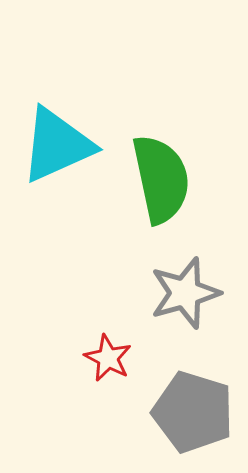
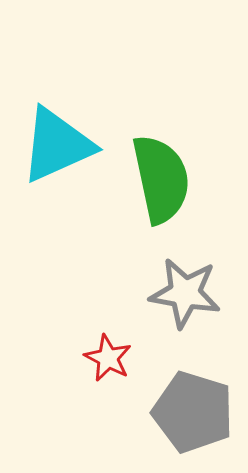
gray star: rotated 26 degrees clockwise
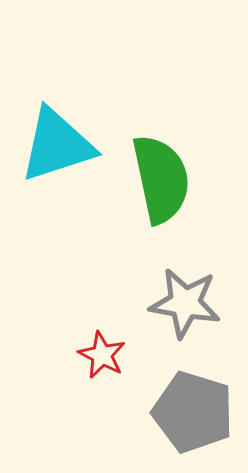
cyan triangle: rotated 6 degrees clockwise
gray star: moved 10 px down
red star: moved 6 px left, 3 px up
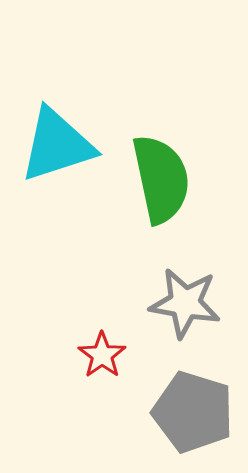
red star: rotated 9 degrees clockwise
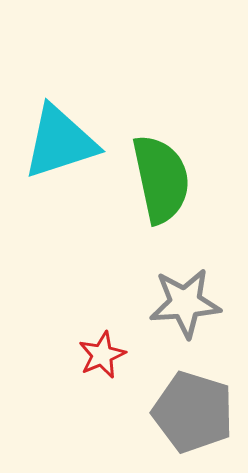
cyan triangle: moved 3 px right, 3 px up
gray star: rotated 14 degrees counterclockwise
red star: rotated 12 degrees clockwise
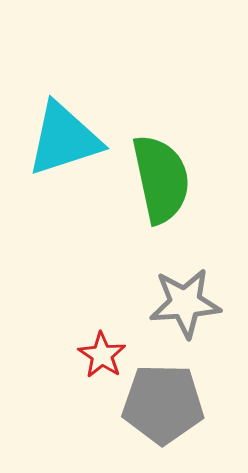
cyan triangle: moved 4 px right, 3 px up
red star: rotated 15 degrees counterclockwise
gray pentagon: moved 30 px left, 8 px up; rotated 16 degrees counterclockwise
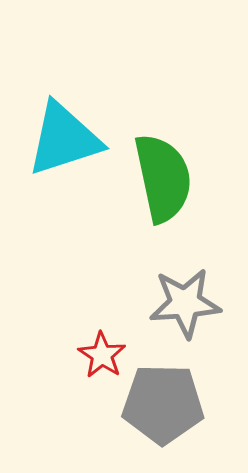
green semicircle: moved 2 px right, 1 px up
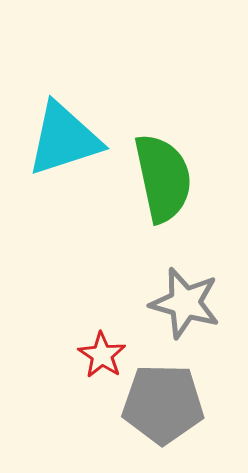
gray star: rotated 20 degrees clockwise
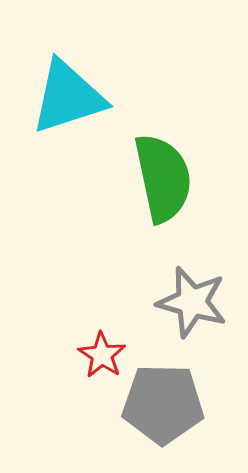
cyan triangle: moved 4 px right, 42 px up
gray star: moved 7 px right, 1 px up
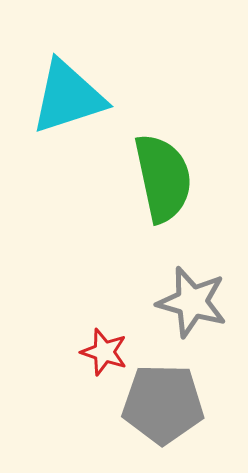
red star: moved 2 px right, 3 px up; rotated 15 degrees counterclockwise
